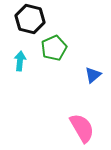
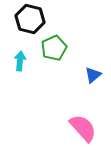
pink semicircle: moved 1 px right; rotated 12 degrees counterclockwise
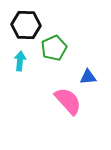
black hexagon: moved 4 px left, 6 px down; rotated 12 degrees counterclockwise
blue triangle: moved 5 px left, 2 px down; rotated 36 degrees clockwise
pink semicircle: moved 15 px left, 27 px up
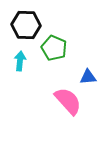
green pentagon: rotated 25 degrees counterclockwise
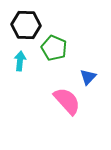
blue triangle: rotated 42 degrees counterclockwise
pink semicircle: moved 1 px left
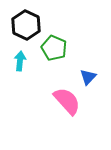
black hexagon: rotated 24 degrees clockwise
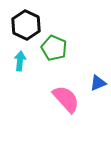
blue triangle: moved 10 px right, 6 px down; rotated 24 degrees clockwise
pink semicircle: moved 1 px left, 2 px up
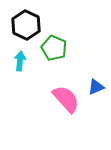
blue triangle: moved 2 px left, 4 px down
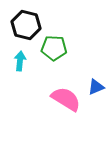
black hexagon: rotated 12 degrees counterclockwise
green pentagon: rotated 20 degrees counterclockwise
pink semicircle: rotated 16 degrees counterclockwise
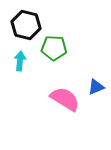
pink semicircle: moved 1 px left
